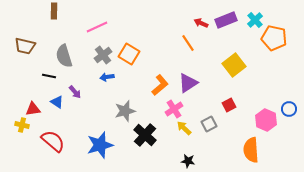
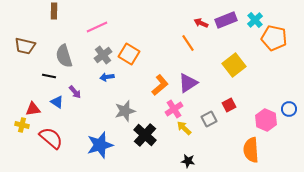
gray square: moved 5 px up
red semicircle: moved 2 px left, 3 px up
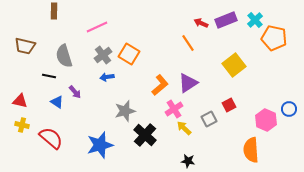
red triangle: moved 13 px left, 8 px up; rotated 21 degrees clockwise
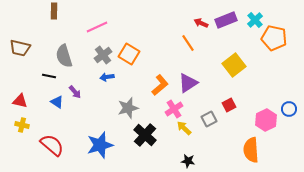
brown trapezoid: moved 5 px left, 2 px down
gray star: moved 3 px right, 3 px up
pink hexagon: rotated 10 degrees clockwise
red semicircle: moved 1 px right, 7 px down
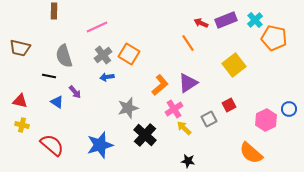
orange semicircle: moved 3 px down; rotated 45 degrees counterclockwise
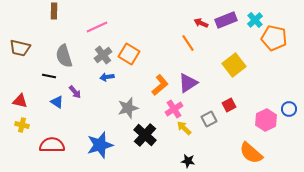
red semicircle: rotated 40 degrees counterclockwise
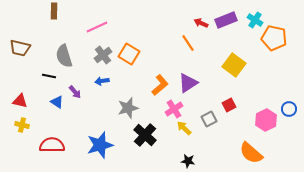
cyan cross: rotated 14 degrees counterclockwise
yellow square: rotated 15 degrees counterclockwise
blue arrow: moved 5 px left, 4 px down
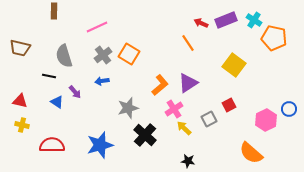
cyan cross: moved 1 px left
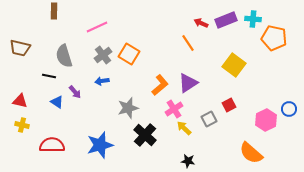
cyan cross: moved 1 px left, 1 px up; rotated 28 degrees counterclockwise
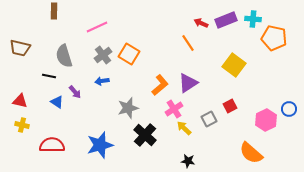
red square: moved 1 px right, 1 px down
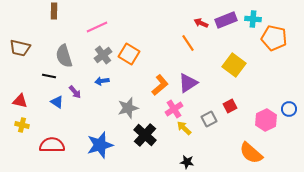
black star: moved 1 px left, 1 px down
